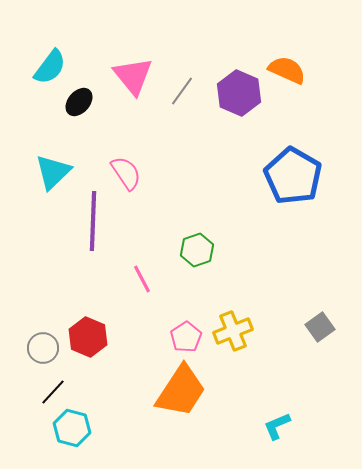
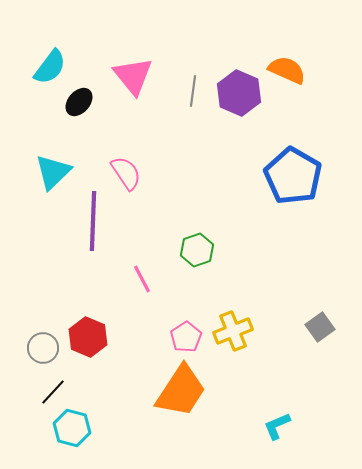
gray line: moved 11 px right; rotated 28 degrees counterclockwise
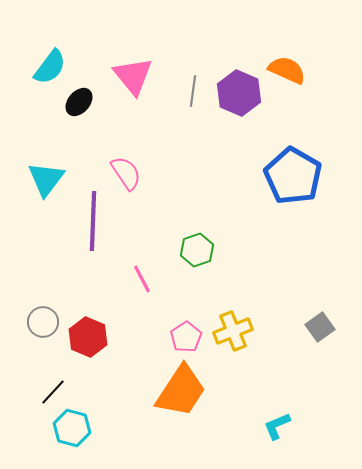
cyan triangle: moved 7 px left, 7 px down; rotated 9 degrees counterclockwise
gray circle: moved 26 px up
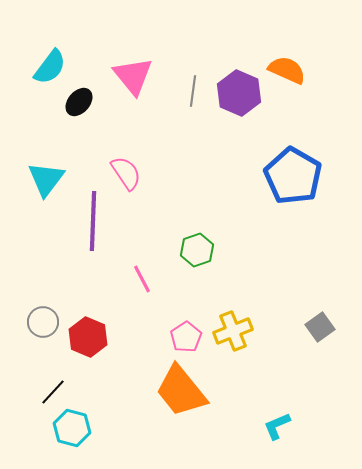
orange trapezoid: rotated 108 degrees clockwise
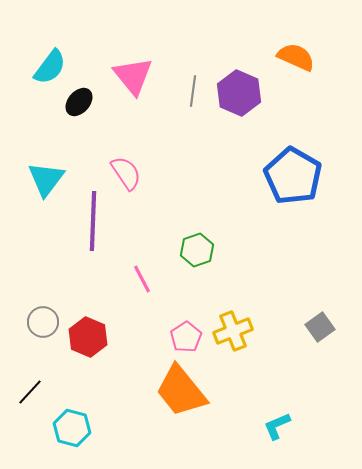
orange semicircle: moved 9 px right, 13 px up
black line: moved 23 px left
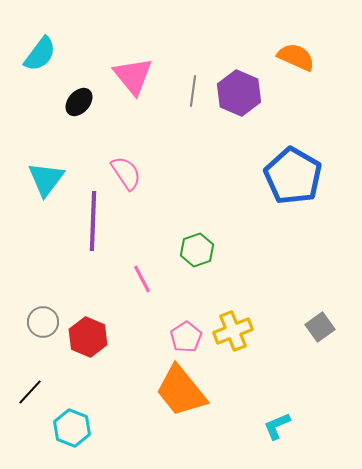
cyan semicircle: moved 10 px left, 13 px up
cyan hexagon: rotated 6 degrees clockwise
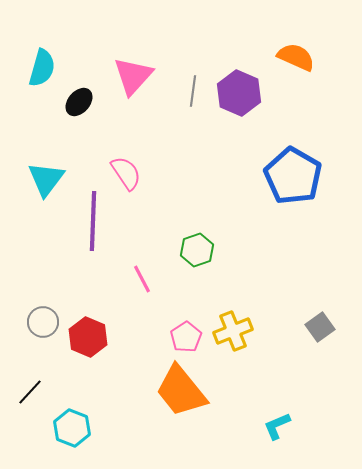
cyan semicircle: moved 2 px right, 14 px down; rotated 21 degrees counterclockwise
pink triangle: rotated 21 degrees clockwise
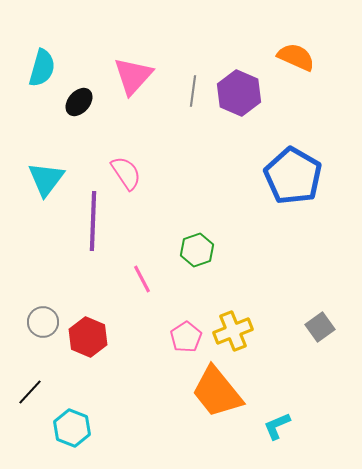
orange trapezoid: moved 36 px right, 1 px down
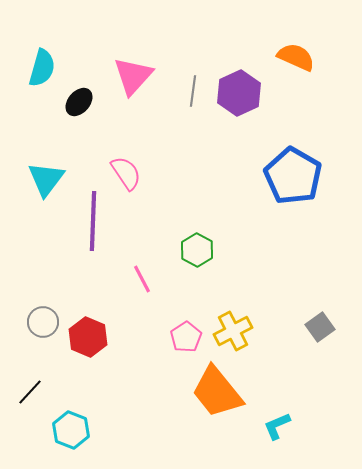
purple hexagon: rotated 12 degrees clockwise
green hexagon: rotated 12 degrees counterclockwise
yellow cross: rotated 6 degrees counterclockwise
cyan hexagon: moved 1 px left, 2 px down
